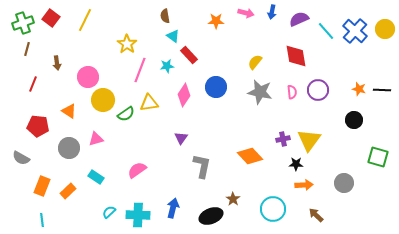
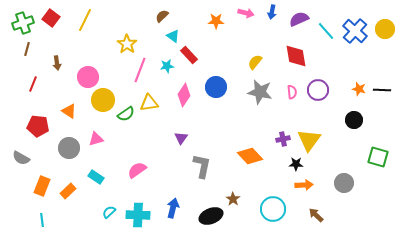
brown semicircle at (165, 16): moved 3 px left; rotated 56 degrees clockwise
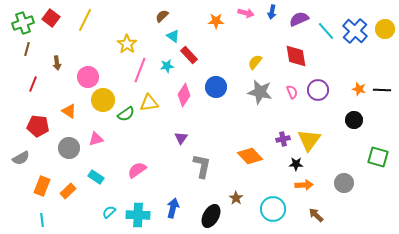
pink semicircle at (292, 92): rotated 16 degrees counterclockwise
gray semicircle at (21, 158): rotated 60 degrees counterclockwise
brown star at (233, 199): moved 3 px right, 1 px up
black ellipse at (211, 216): rotated 40 degrees counterclockwise
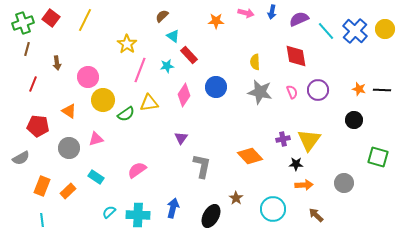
yellow semicircle at (255, 62): rotated 42 degrees counterclockwise
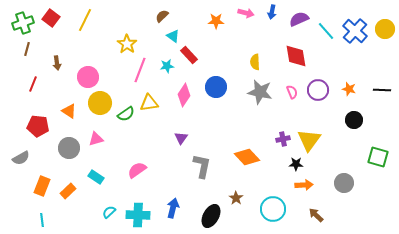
orange star at (359, 89): moved 10 px left
yellow circle at (103, 100): moved 3 px left, 3 px down
orange diamond at (250, 156): moved 3 px left, 1 px down
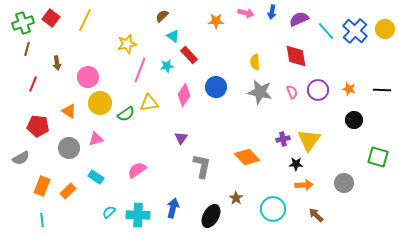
yellow star at (127, 44): rotated 24 degrees clockwise
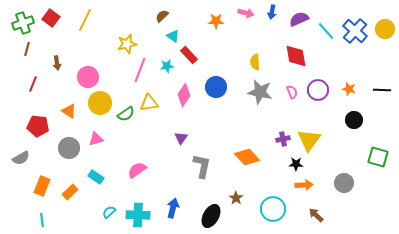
orange rectangle at (68, 191): moved 2 px right, 1 px down
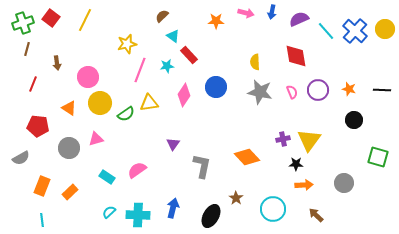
orange triangle at (69, 111): moved 3 px up
purple triangle at (181, 138): moved 8 px left, 6 px down
cyan rectangle at (96, 177): moved 11 px right
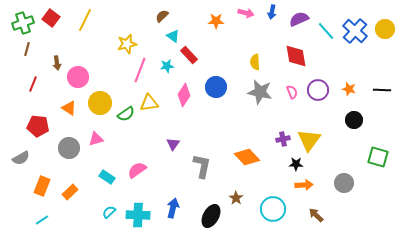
pink circle at (88, 77): moved 10 px left
cyan line at (42, 220): rotated 64 degrees clockwise
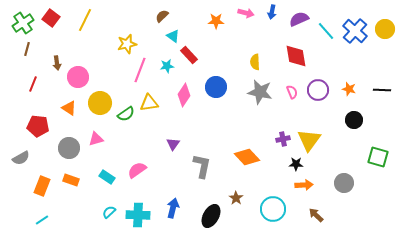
green cross at (23, 23): rotated 15 degrees counterclockwise
orange rectangle at (70, 192): moved 1 px right, 12 px up; rotated 63 degrees clockwise
